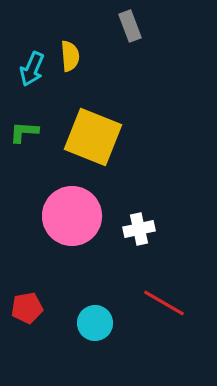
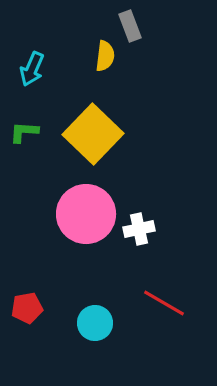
yellow semicircle: moved 35 px right; rotated 12 degrees clockwise
yellow square: moved 3 px up; rotated 22 degrees clockwise
pink circle: moved 14 px right, 2 px up
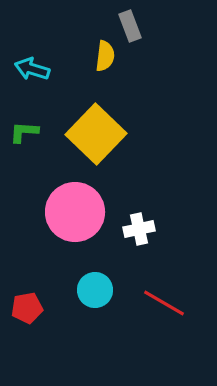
cyan arrow: rotated 84 degrees clockwise
yellow square: moved 3 px right
pink circle: moved 11 px left, 2 px up
cyan circle: moved 33 px up
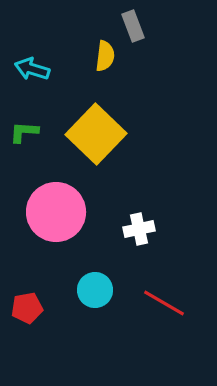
gray rectangle: moved 3 px right
pink circle: moved 19 px left
